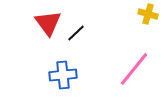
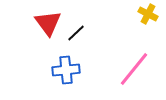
yellow cross: rotated 12 degrees clockwise
blue cross: moved 3 px right, 5 px up
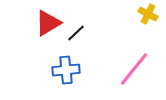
red triangle: rotated 36 degrees clockwise
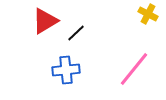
red triangle: moved 3 px left, 2 px up
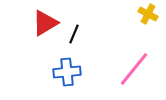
red triangle: moved 2 px down
black line: moved 2 px left, 1 px down; rotated 24 degrees counterclockwise
blue cross: moved 1 px right, 2 px down
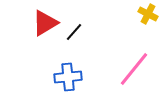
black line: moved 2 px up; rotated 18 degrees clockwise
blue cross: moved 1 px right, 5 px down
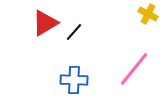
blue cross: moved 6 px right, 3 px down; rotated 8 degrees clockwise
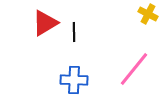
black line: rotated 42 degrees counterclockwise
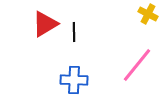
red triangle: moved 1 px down
pink line: moved 3 px right, 4 px up
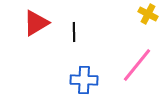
red triangle: moved 9 px left, 1 px up
blue cross: moved 10 px right
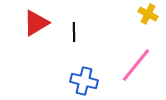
pink line: moved 1 px left
blue cross: moved 1 px down; rotated 12 degrees clockwise
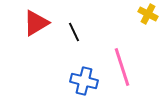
black line: rotated 24 degrees counterclockwise
pink line: moved 14 px left, 2 px down; rotated 57 degrees counterclockwise
